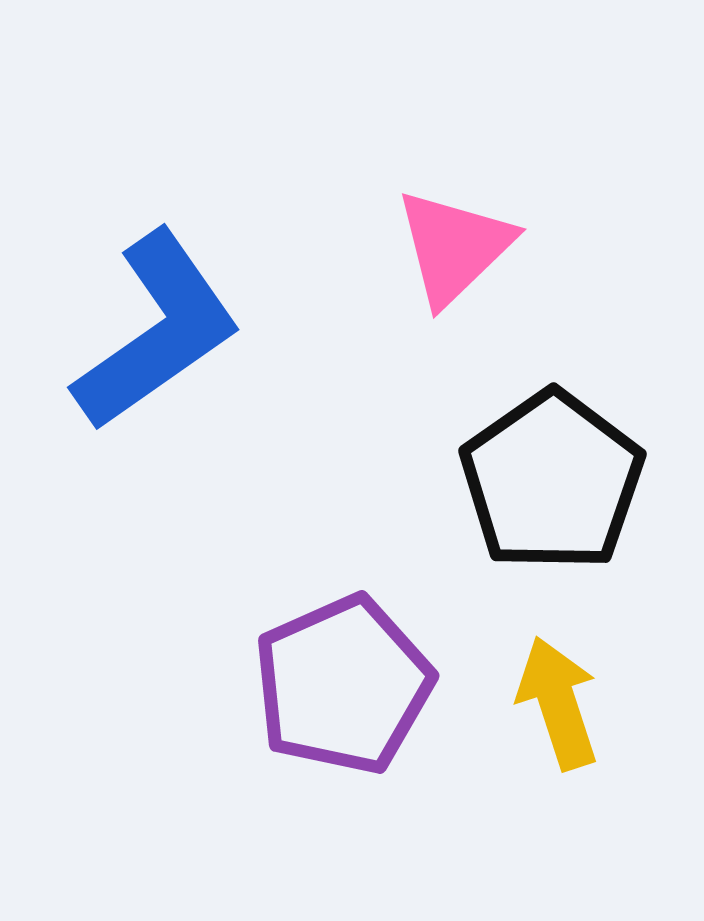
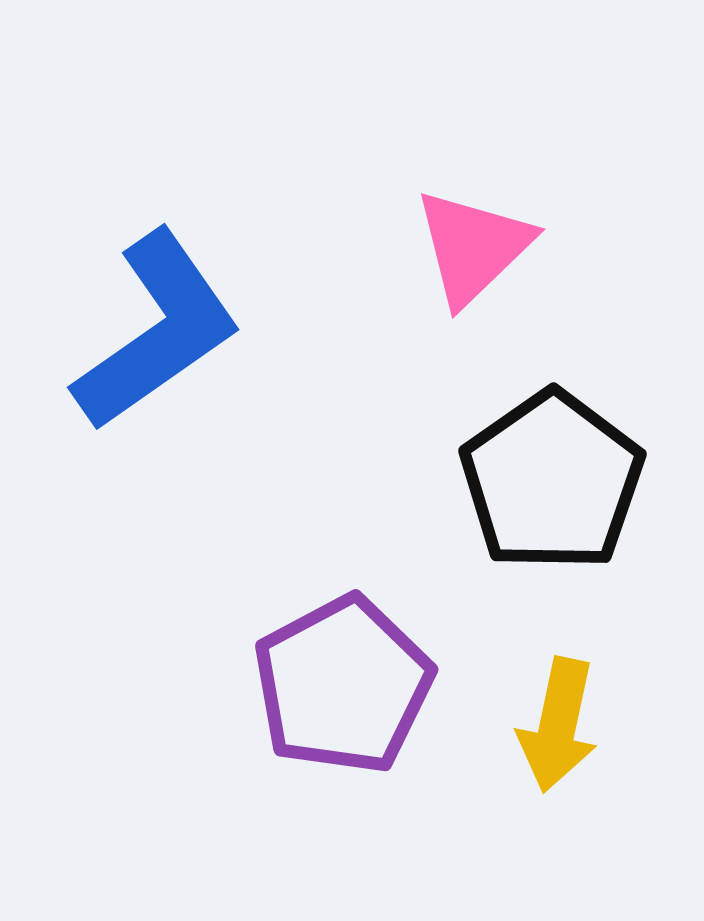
pink triangle: moved 19 px right
purple pentagon: rotated 4 degrees counterclockwise
yellow arrow: moved 22 px down; rotated 150 degrees counterclockwise
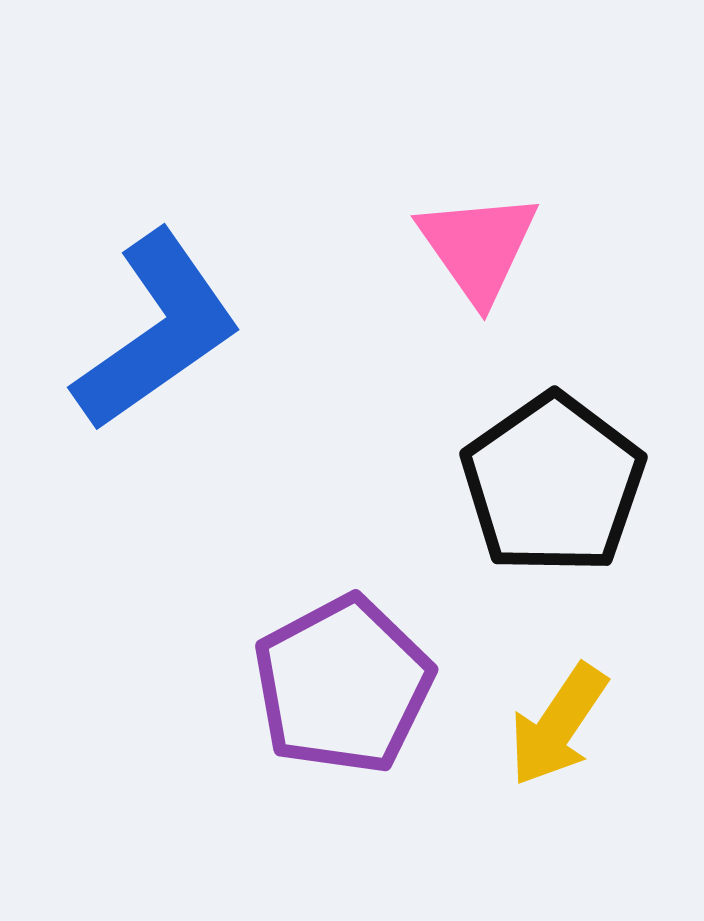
pink triangle: moved 5 px right; rotated 21 degrees counterclockwise
black pentagon: moved 1 px right, 3 px down
yellow arrow: rotated 22 degrees clockwise
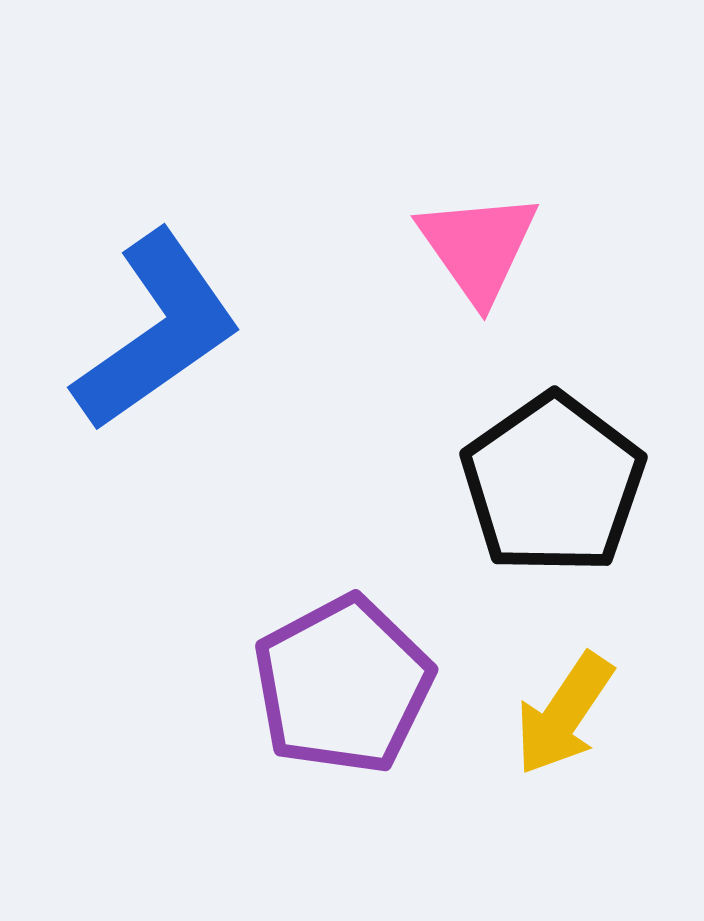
yellow arrow: moved 6 px right, 11 px up
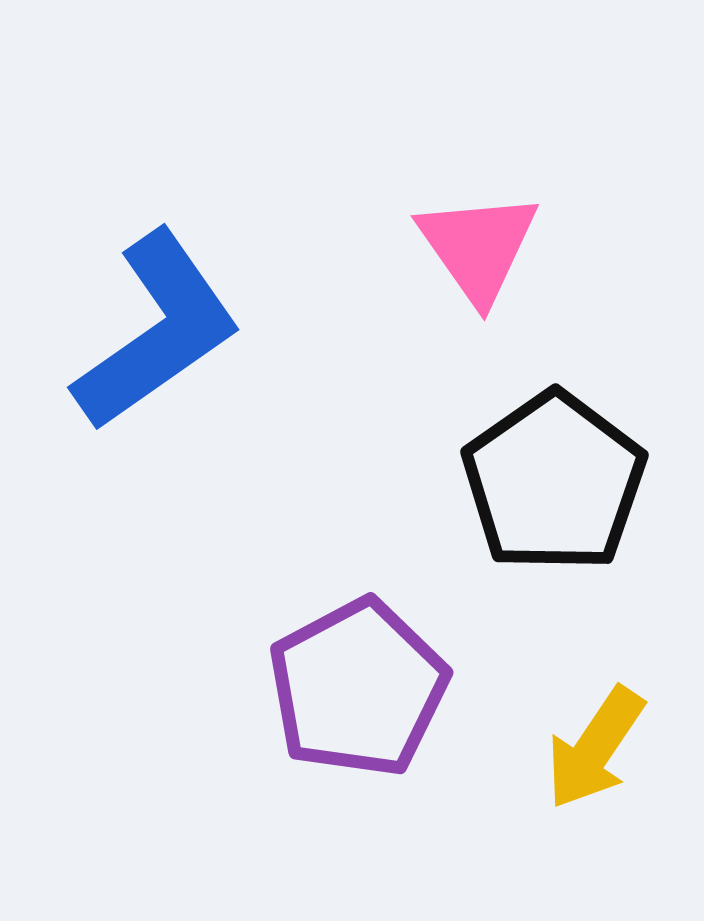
black pentagon: moved 1 px right, 2 px up
purple pentagon: moved 15 px right, 3 px down
yellow arrow: moved 31 px right, 34 px down
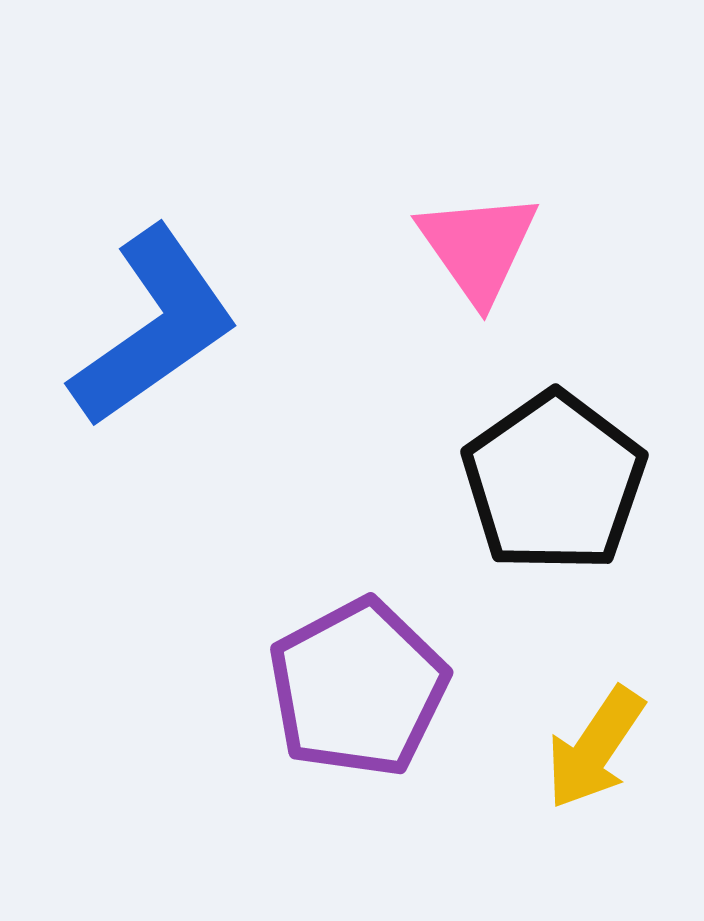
blue L-shape: moved 3 px left, 4 px up
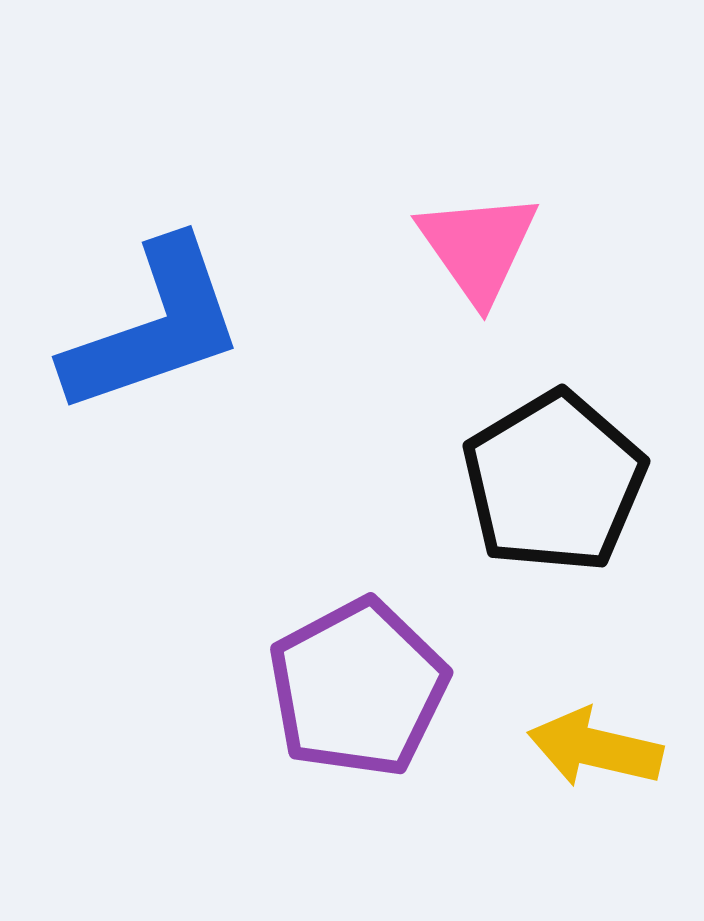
blue L-shape: rotated 16 degrees clockwise
black pentagon: rotated 4 degrees clockwise
yellow arrow: rotated 69 degrees clockwise
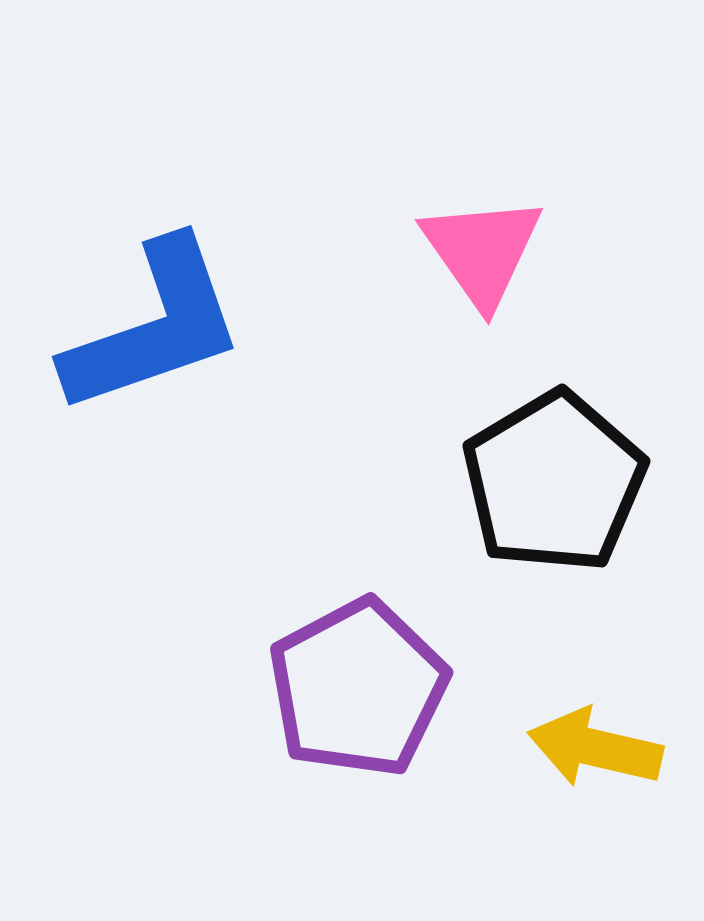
pink triangle: moved 4 px right, 4 px down
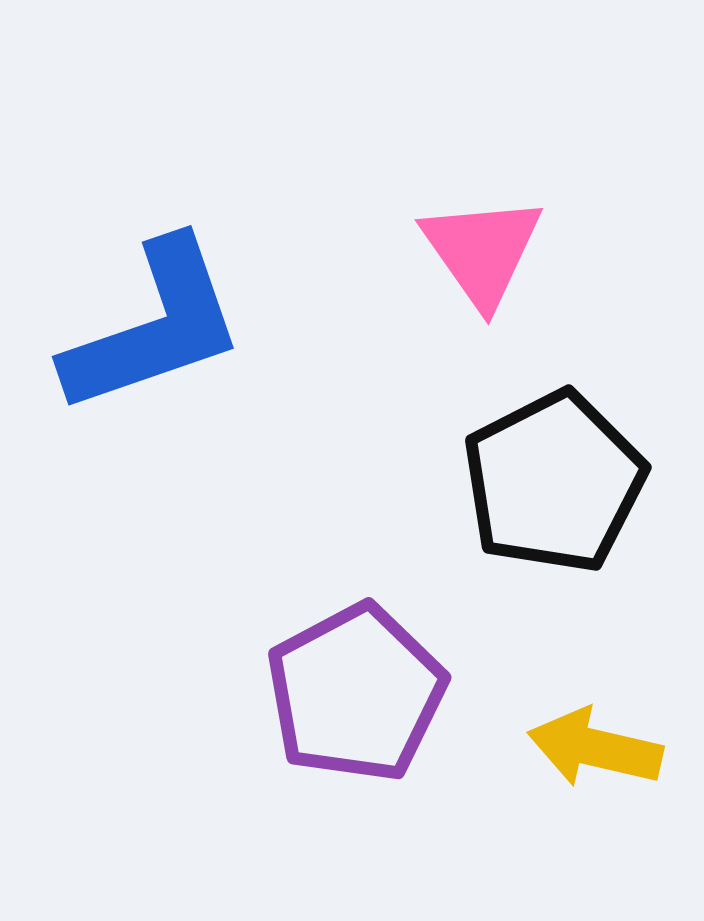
black pentagon: rotated 4 degrees clockwise
purple pentagon: moved 2 px left, 5 px down
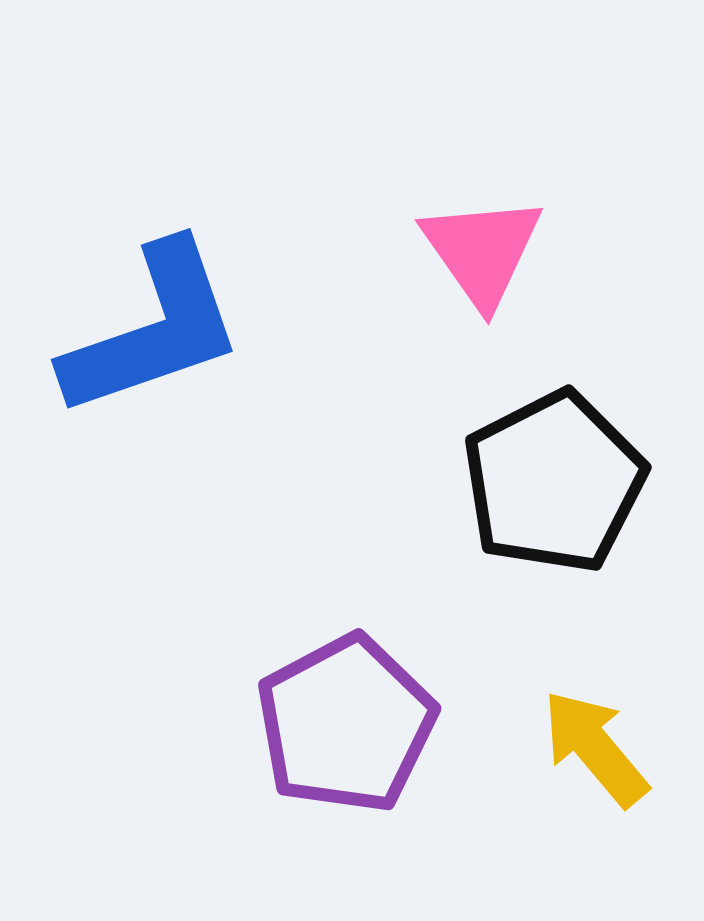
blue L-shape: moved 1 px left, 3 px down
purple pentagon: moved 10 px left, 31 px down
yellow arrow: rotated 37 degrees clockwise
